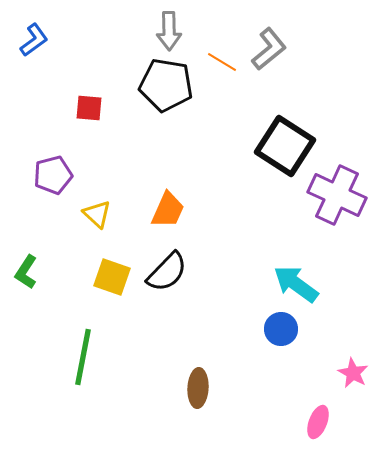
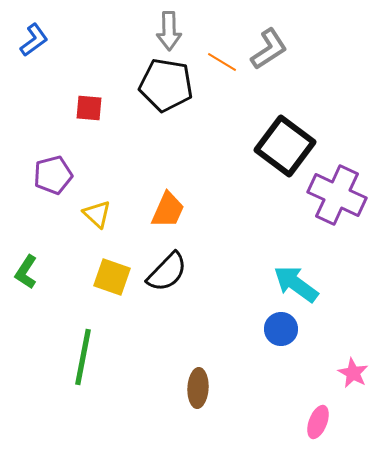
gray L-shape: rotated 6 degrees clockwise
black square: rotated 4 degrees clockwise
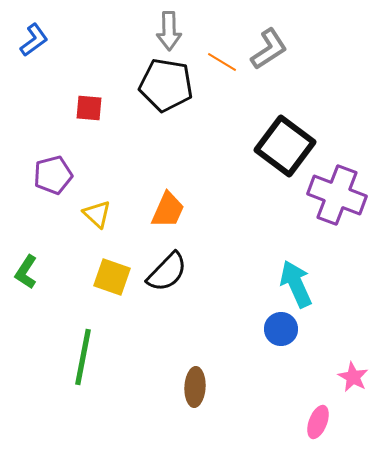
purple cross: rotated 4 degrees counterclockwise
cyan arrow: rotated 30 degrees clockwise
pink star: moved 4 px down
brown ellipse: moved 3 px left, 1 px up
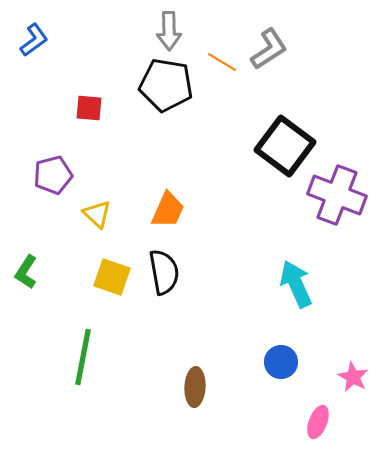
black semicircle: moved 3 px left; rotated 54 degrees counterclockwise
blue circle: moved 33 px down
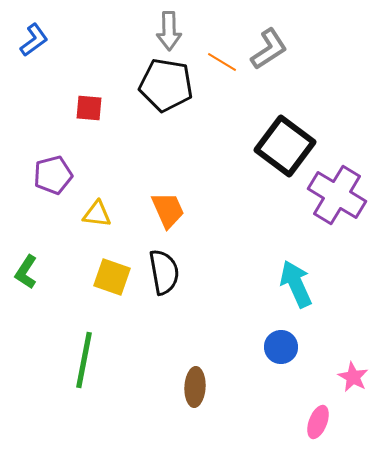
purple cross: rotated 10 degrees clockwise
orange trapezoid: rotated 48 degrees counterclockwise
yellow triangle: rotated 36 degrees counterclockwise
green line: moved 1 px right, 3 px down
blue circle: moved 15 px up
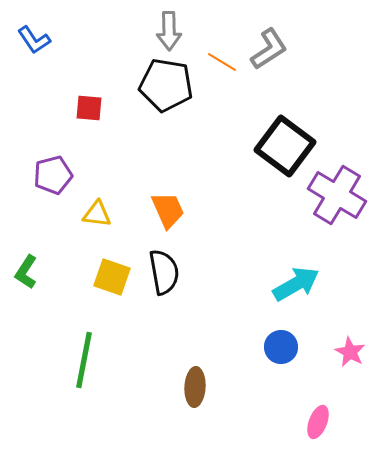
blue L-shape: rotated 92 degrees clockwise
cyan arrow: rotated 84 degrees clockwise
pink star: moved 3 px left, 25 px up
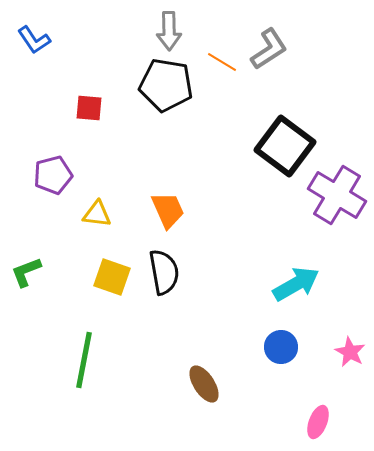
green L-shape: rotated 36 degrees clockwise
brown ellipse: moved 9 px right, 3 px up; rotated 36 degrees counterclockwise
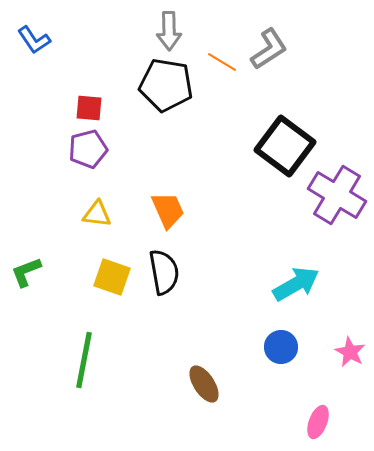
purple pentagon: moved 35 px right, 26 px up
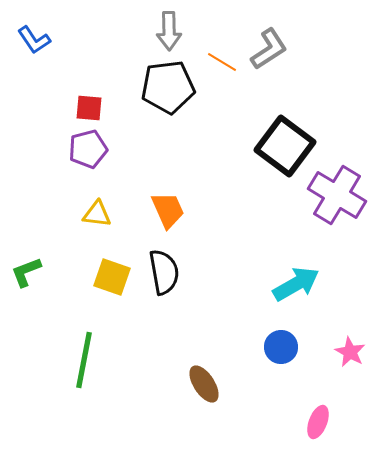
black pentagon: moved 2 px right, 2 px down; rotated 16 degrees counterclockwise
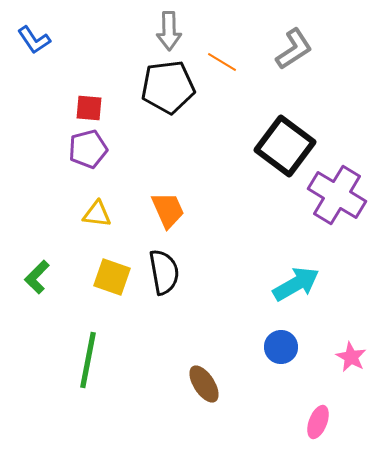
gray L-shape: moved 25 px right
green L-shape: moved 11 px right, 5 px down; rotated 24 degrees counterclockwise
pink star: moved 1 px right, 5 px down
green line: moved 4 px right
